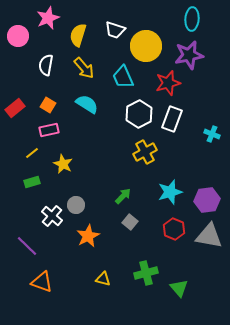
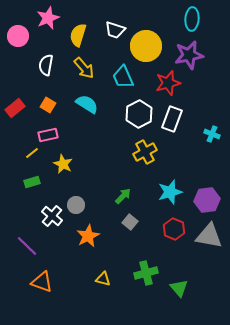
pink rectangle: moved 1 px left, 5 px down
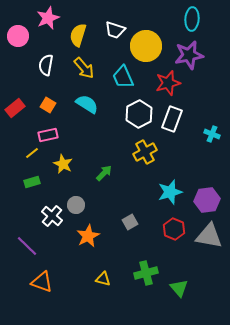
green arrow: moved 19 px left, 23 px up
gray square: rotated 21 degrees clockwise
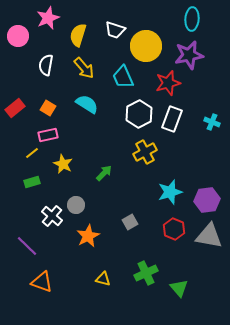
orange square: moved 3 px down
cyan cross: moved 12 px up
green cross: rotated 10 degrees counterclockwise
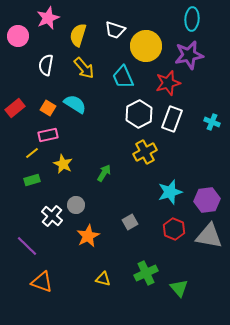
cyan semicircle: moved 12 px left
green arrow: rotated 12 degrees counterclockwise
green rectangle: moved 2 px up
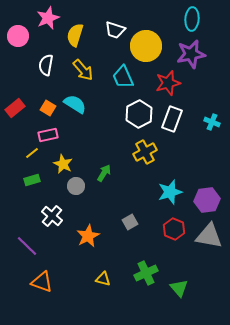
yellow semicircle: moved 3 px left
purple star: moved 2 px right, 1 px up
yellow arrow: moved 1 px left, 2 px down
gray circle: moved 19 px up
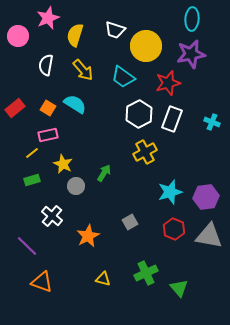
cyan trapezoid: rotated 30 degrees counterclockwise
purple hexagon: moved 1 px left, 3 px up
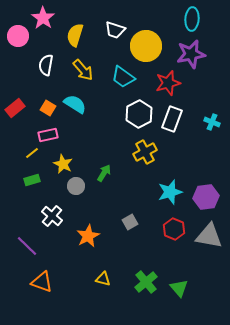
pink star: moved 5 px left; rotated 15 degrees counterclockwise
green cross: moved 9 px down; rotated 15 degrees counterclockwise
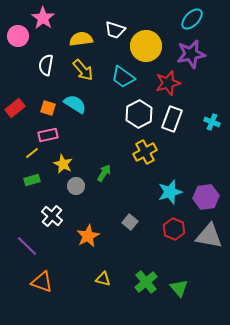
cyan ellipse: rotated 40 degrees clockwise
yellow semicircle: moved 6 px right, 4 px down; rotated 65 degrees clockwise
orange square: rotated 14 degrees counterclockwise
gray square: rotated 21 degrees counterclockwise
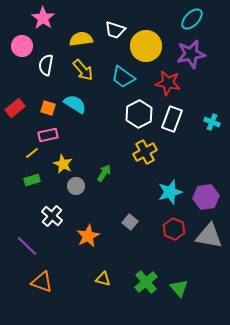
pink circle: moved 4 px right, 10 px down
red star: rotated 25 degrees clockwise
